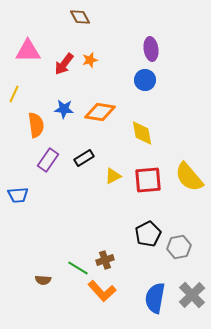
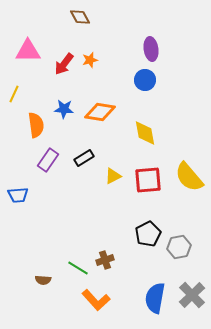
yellow diamond: moved 3 px right
orange L-shape: moved 6 px left, 9 px down
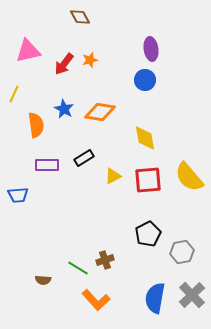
pink triangle: rotated 12 degrees counterclockwise
blue star: rotated 24 degrees clockwise
yellow diamond: moved 5 px down
purple rectangle: moved 1 px left, 5 px down; rotated 55 degrees clockwise
gray hexagon: moved 3 px right, 5 px down
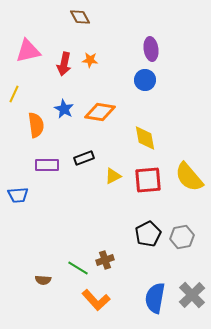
orange star: rotated 21 degrees clockwise
red arrow: rotated 25 degrees counterclockwise
black rectangle: rotated 12 degrees clockwise
gray hexagon: moved 15 px up
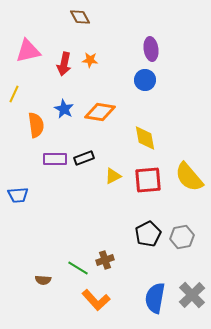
purple rectangle: moved 8 px right, 6 px up
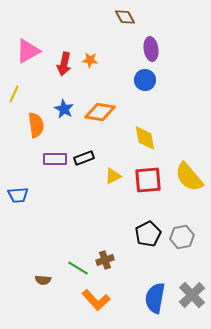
brown diamond: moved 45 px right
pink triangle: rotated 16 degrees counterclockwise
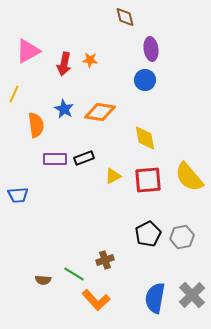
brown diamond: rotated 15 degrees clockwise
green line: moved 4 px left, 6 px down
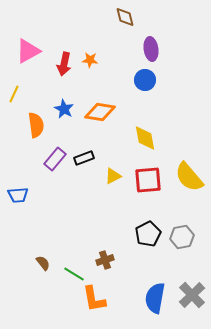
purple rectangle: rotated 50 degrees counterclockwise
brown semicircle: moved 17 px up; rotated 133 degrees counterclockwise
orange L-shape: moved 2 px left, 1 px up; rotated 32 degrees clockwise
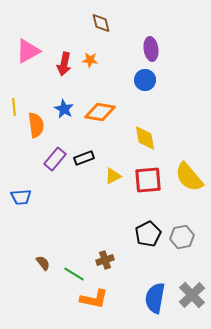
brown diamond: moved 24 px left, 6 px down
yellow line: moved 13 px down; rotated 30 degrees counterclockwise
blue trapezoid: moved 3 px right, 2 px down
orange L-shape: rotated 68 degrees counterclockwise
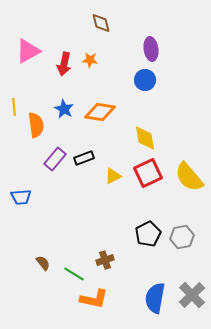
red square: moved 7 px up; rotated 20 degrees counterclockwise
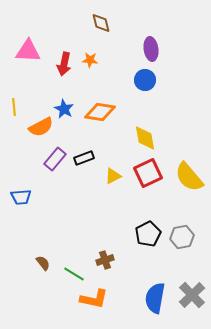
pink triangle: rotated 32 degrees clockwise
orange semicircle: moved 5 px right, 2 px down; rotated 70 degrees clockwise
